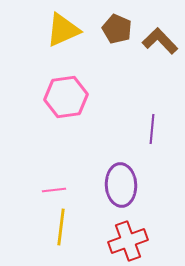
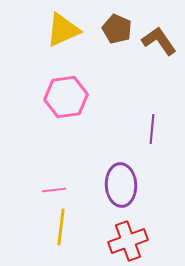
brown L-shape: moved 1 px left; rotated 9 degrees clockwise
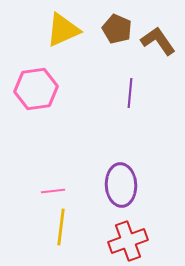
brown L-shape: moved 1 px left
pink hexagon: moved 30 px left, 8 px up
purple line: moved 22 px left, 36 px up
pink line: moved 1 px left, 1 px down
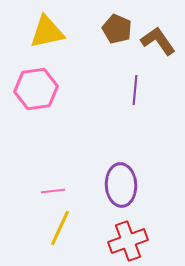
yellow triangle: moved 16 px left, 2 px down; rotated 12 degrees clockwise
purple line: moved 5 px right, 3 px up
yellow line: moved 1 px left, 1 px down; rotated 18 degrees clockwise
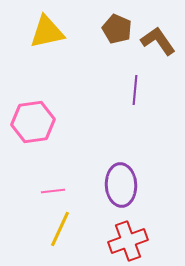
pink hexagon: moved 3 px left, 33 px down
yellow line: moved 1 px down
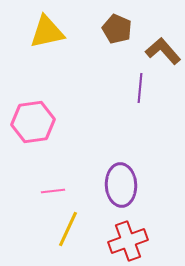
brown L-shape: moved 5 px right, 10 px down; rotated 6 degrees counterclockwise
purple line: moved 5 px right, 2 px up
yellow line: moved 8 px right
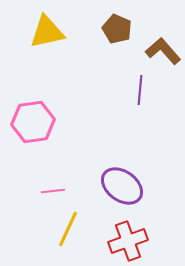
purple line: moved 2 px down
purple ellipse: moved 1 px right, 1 px down; rotated 51 degrees counterclockwise
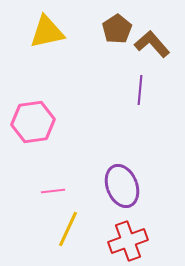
brown pentagon: rotated 16 degrees clockwise
brown L-shape: moved 11 px left, 7 px up
purple ellipse: rotated 33 degrees clockwise
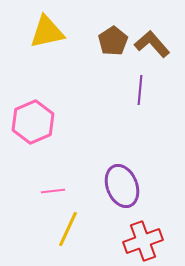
brown pentagon: moved 4 px left, 12 px down
pink hexagon: rotated 15 degrees counterclockwise
red cross: moved 15 px right
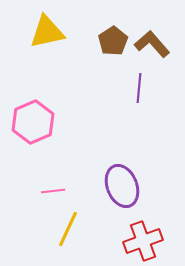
purple line: moved 1 px left, 2 px up
